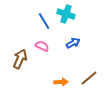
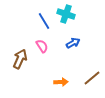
pink semicircle: rotated 32 degrees clockwise
brown line: moved 3 px right
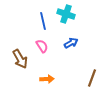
blue line: moved 1 px left; rotated 18 degrees clockwise
blue arrow: moved 2 px left
brown arrow: rotated 126 degrees clockwise
brown line: rotated 30 degrees counterclockwise
orange arrow: moved 14 px left, 3 px up
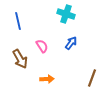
blue line: moved 25 px left
blue arrow: rotated 24 degrees counterclockwise
